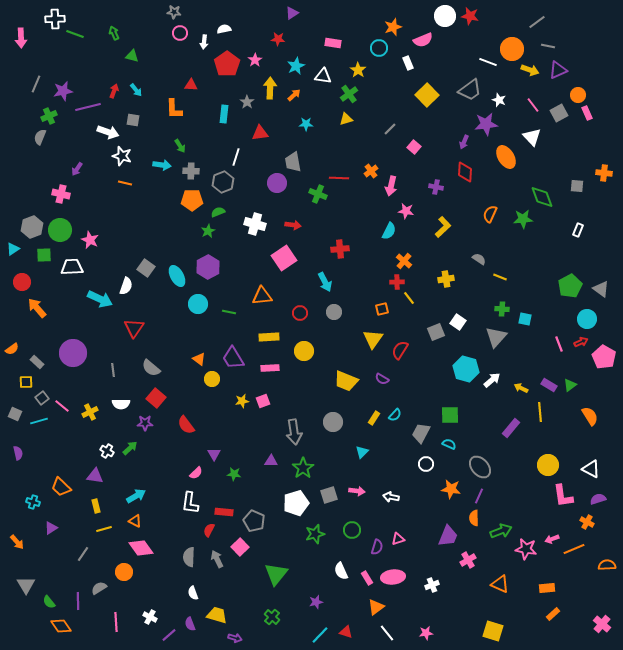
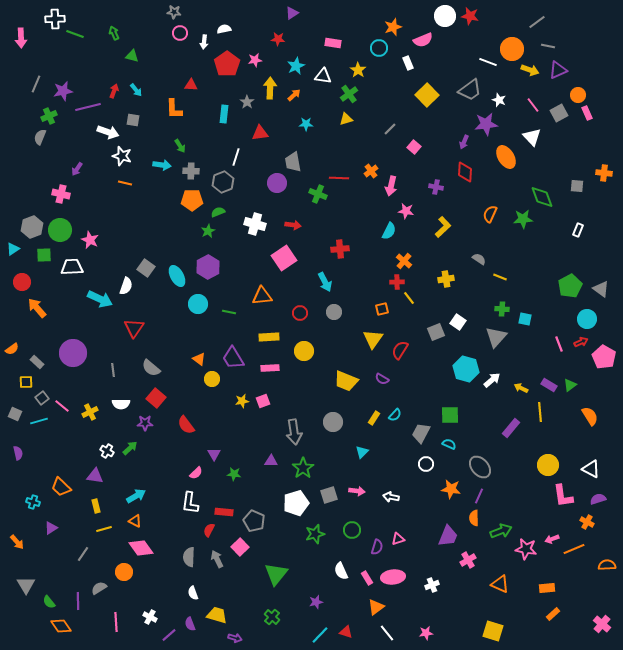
pink star at (255, 60): rotated 24 degrees clockwise
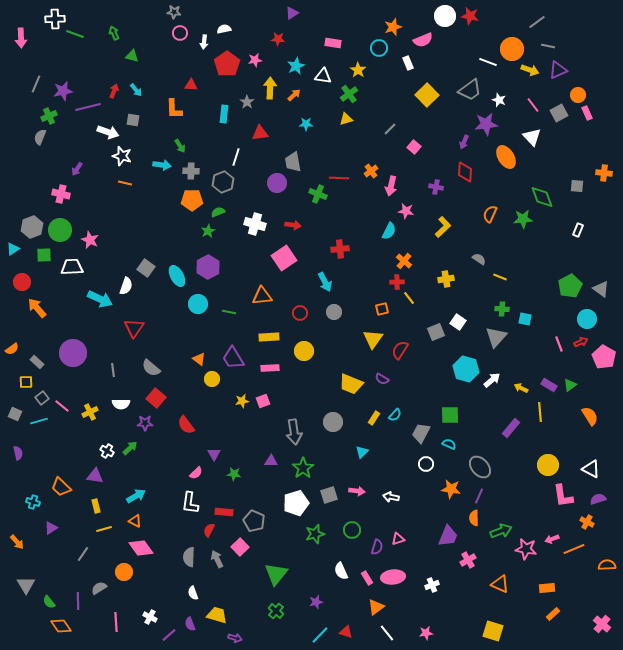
yellow trapezoid at (346, 381): moved 5 px right, 3 px down
green cross at (272, 617): moved 4 px right, 6 px up
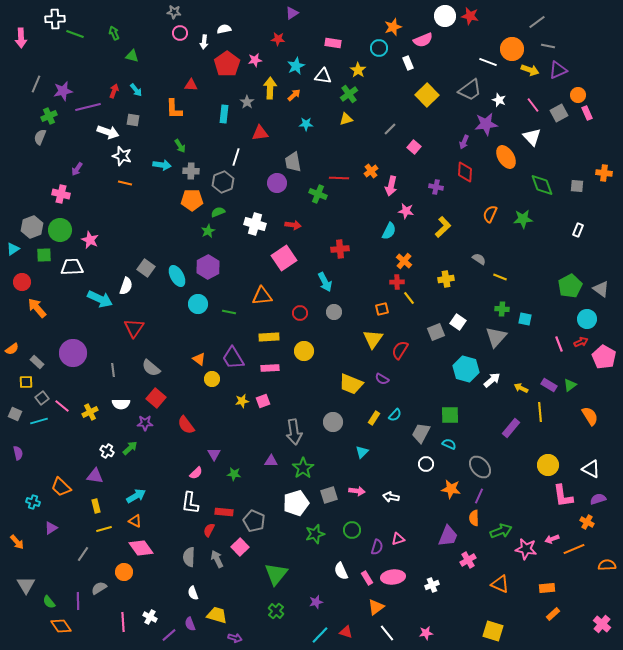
green diamond at (542, 197): moved 12 px up
pink line at (116, 622): moved 7 px right
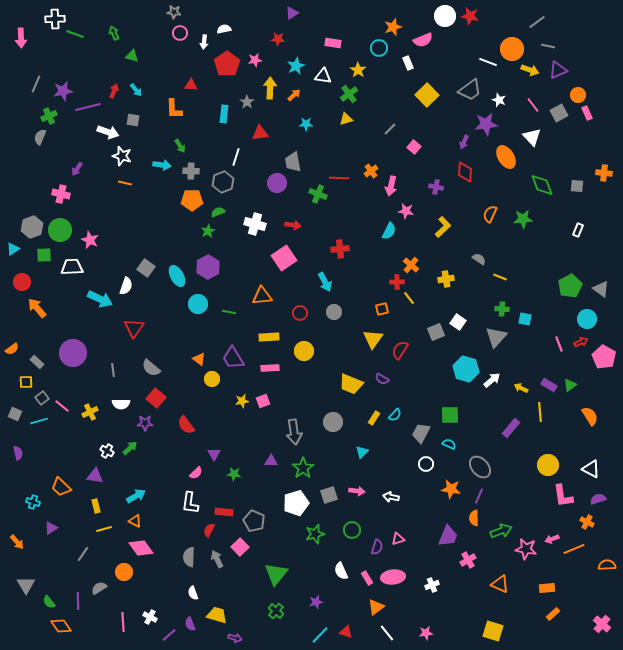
orange cross at (404, 261): moved 7 px right, 4 px down
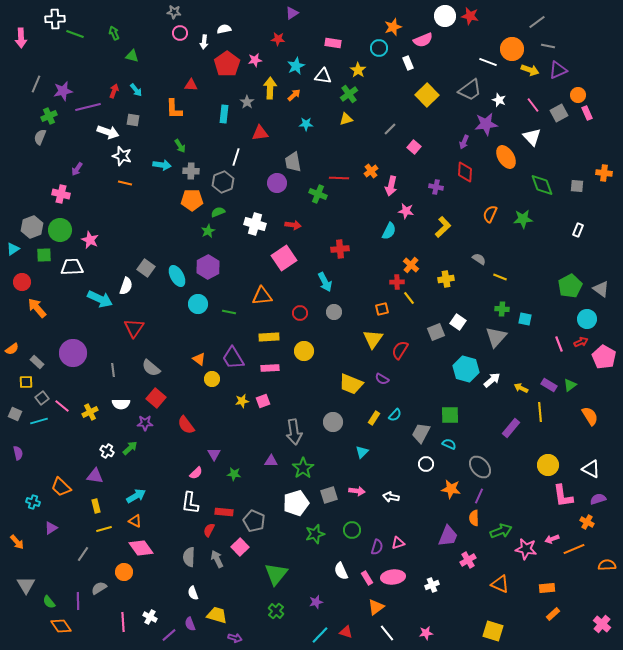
pink triangle at (398, 539): moved 4 px down
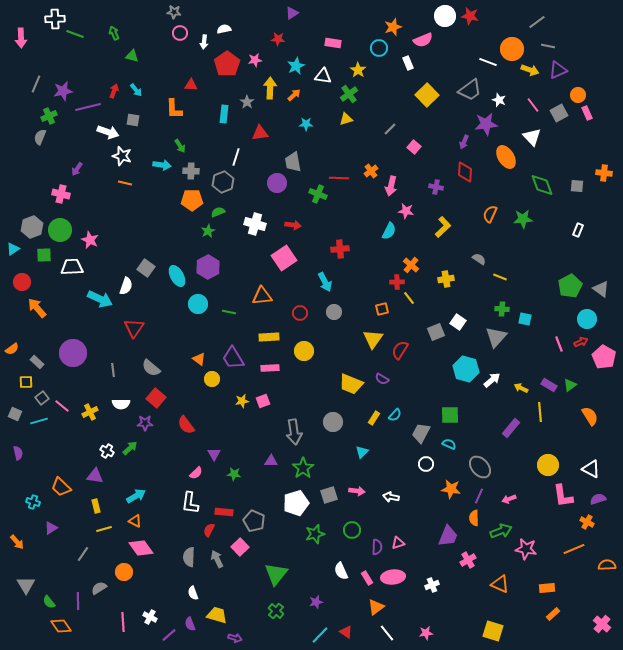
pink arrow at (552, 539): moved 43 px left, 40 px up
purple semicircle at (377, 547): rotated 14 degrees counterclockwise
red triangle at (346, 632): rotated 16 degrees clockwise
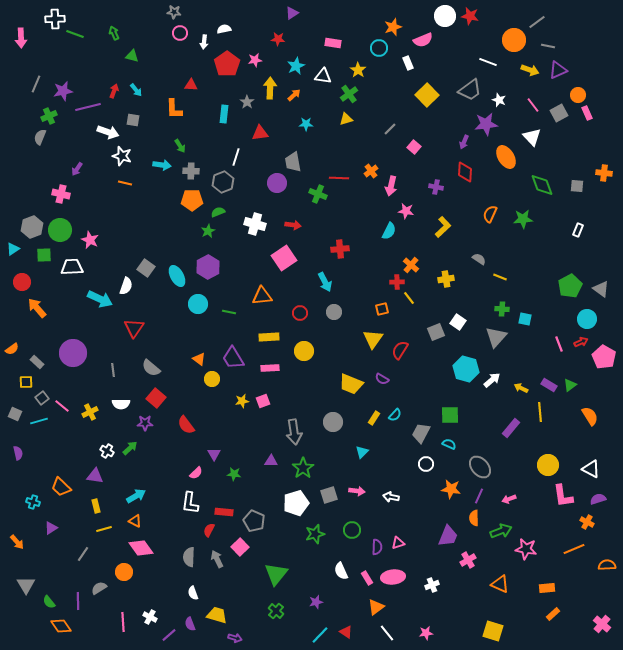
orange circle at (512, 49): moved 2 px right, 9 px up
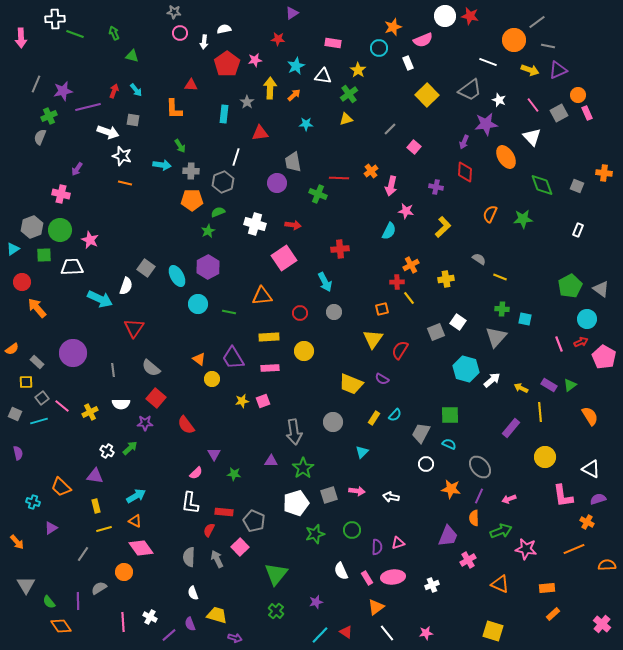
gray square at (577, 186): rotated 16 degrees clockwise
orange cross at (411, 265): rotated 21 degrees clockwise
yellow circle at (548, 465): moved 3 px left, 8 px up
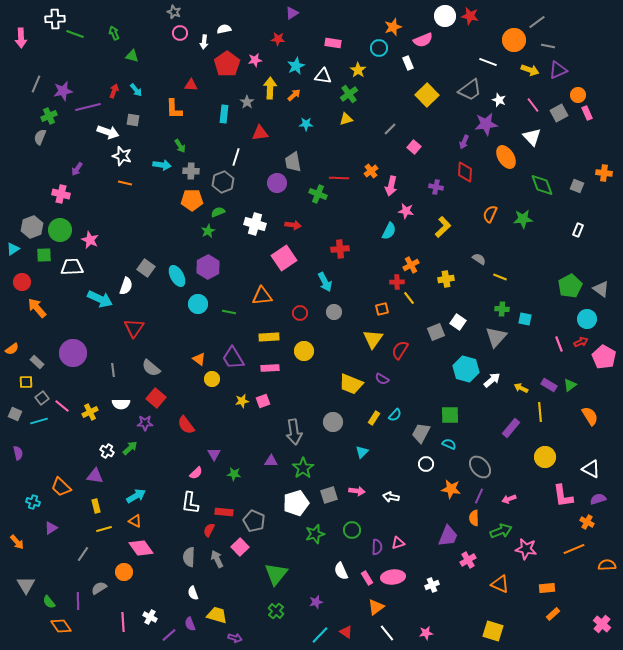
gray star at (174, 12): rotated 16 degrees clockwise
